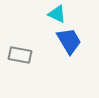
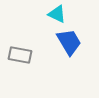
blue trapezoid: moved 1 px down
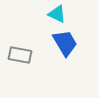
blue trapezoid: moved 4 px left, 1 px down
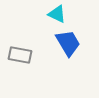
blue trapezoid: moved 3 px right
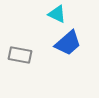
blue trapezoid: rotated 80 degrees clockwise
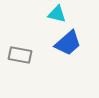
cyan triangle: rotated 12 degrees counterclockwise
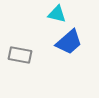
blue trapezoid: moved 1 px right, 1 px up
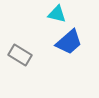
gray rectangle: rotated 20 degrees clockwise
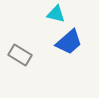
cyan triangle: moved 1 px left
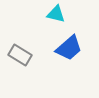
blue trapezoid: moved 6 px down
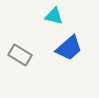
cyan triangle: moved 2 px left, 2 px down
